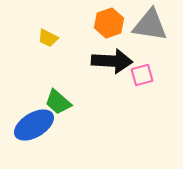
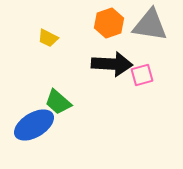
black arrow: moved 3 px down
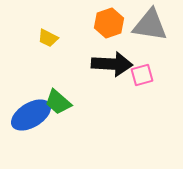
blue ellipse: moved 3 px left, 10 px up
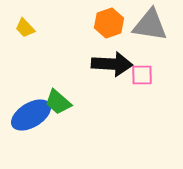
yellow trapezoid: moved 23 px left, 10 px up; rotated 20 degrees clockwise
pink square: rotated 15 degrees clockwise
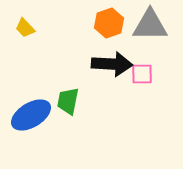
gray triangle: rotated 9 degrees counterclockwise
pink square: moved 1 px up
green trapezoid: moved 10 px right, 1 px up; rotated 60 degrees clockwise
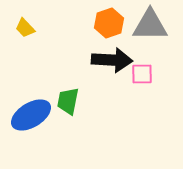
black arrow: moved 4 px up
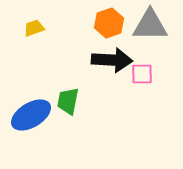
yellow trapezoid: moved 9 px right; rotated 115 degrees clockwise
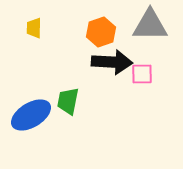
orange hexagon: moved 8 px left, 9 px down
yellow trapezoid: rotated 70 degrees counterclockwise
black arrow: moved 2 px down
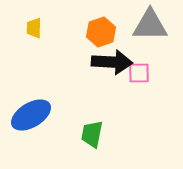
pink square: moved 3 px left, 1 px up
green trapezoid: moved 24 px right, 33 px down
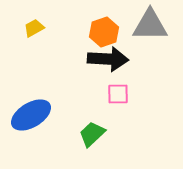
yellow trapezoid: rotated 60 degrees clockwise
orange hexagon: moved 3 px right
black arrow: moved 4 px left, 3 px up
pink square: moved 21 px left, 21 px down
green trapezoid: rotated 36 degrees clockwise
